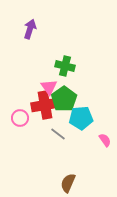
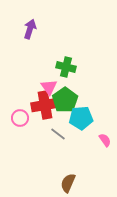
green cross: moved 1 px right, 1 px down
green pentagon: moved 1 px right, 1 px down
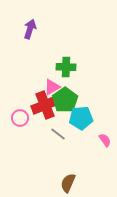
green cross: rotated 12 degrees counterclockwise
pink triangle: moved 3 px right; rotated 36 degrees clockwise
red cross: rotated 12 degrees counterclockwise
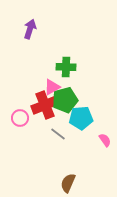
green pentagon: rotated 20 degrees clockwise
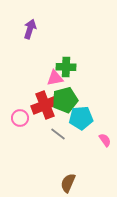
pink triangle: moved 3 px right, 9 px up; rotated 18 degrees clockwise
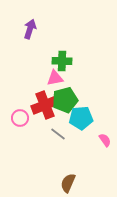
green cross: moved 4 px left, 6 px up
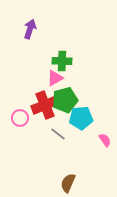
pink triangle: rotated 18 degrees counterclockwise
